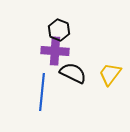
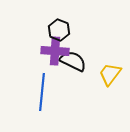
black semicircle: moved 12 px up
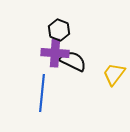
purple cross: moved 2 px down
yellow trapezoid: moved 4 px right
blue line: moved 1 px down
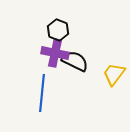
black hexagon: moved 1 px left
purple cross: rotated 8 degrees clockwise
black semicircle: moved 2 px right
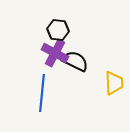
black hexagon: rotated 15 degrees counterclockwise
purple cross: rotated 16 degrees clockwise
yellow trapezoid: moved 9 px down; rotated 140 degrees clockwise
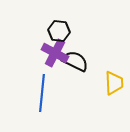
black hexagon: moved 1 px right, 1 px down
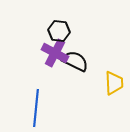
blue line: moved 6 px left, 15 px down
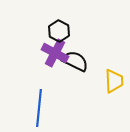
black hexagon: rotated 20 degrees clockwise
yellow trapezoid: moved 2 px up
blue line: moved 3 px right
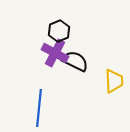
black hexagon: rotated 10 degrees clockwise
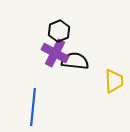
black semicircle: rotated 20 degrees counterclockwise
blue line: moved 6 px left, 1 px up
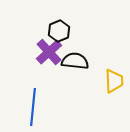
purple cross: moved 6 px left, 1 px up; rotated 20 degrees clockwise
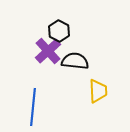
black hexagon: rotated 10 degrees counterclockwise
purple cross: moved 1 px left, 1 px up
yellow trapezoid: moved 16 px left, 10 px down
